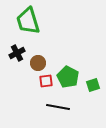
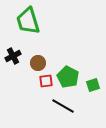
black cross: moved 4 px left, 3 px down
black line: moved 5 px right, 1 px up; rotated 20 degrees clockwise
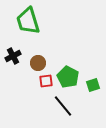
black line: rotated 20 degrees clockwise
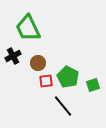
green trapezoid: moved 7 px down; rotated 8 degrees counterclockwise
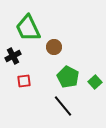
brown circle: moved 16 px right, 16 px up
red square: moved 22 px left
green square: moved 2 px right, 3 px up; rotated 24 degrees counterclockwise
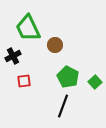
brown circle: moved 1 px right, 2 px up
black line: rotated 60 degrees clockwise
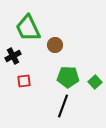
green pentagon: rotated 25 degrees counterclockwise
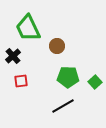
brown circle: moved 2 px right, 1 px down
black cross: rotated 14 degrees counterclockwise
red square: moved 3 px left
black line: rotated 40 degrees clockwise
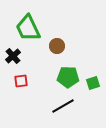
green square: moved 2 px left, 1 px down; rotated 24 degrees clockwise
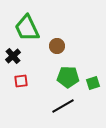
green trapezoid: moved 1 px left
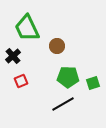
red square: rotated 16 degrees counterclockwise
black line: moved 2 px up
